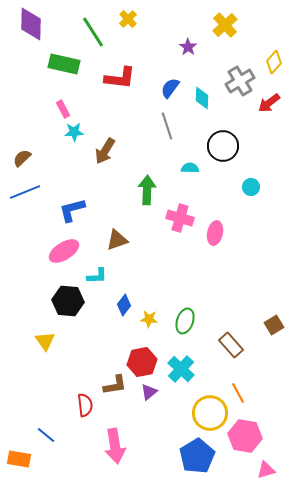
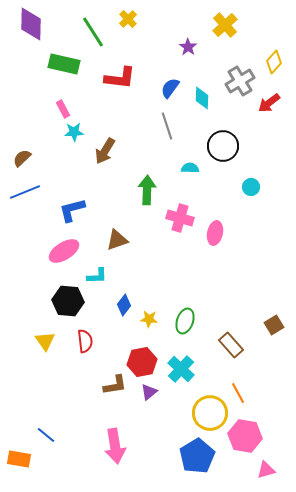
red semicircle at (85, 405): moved 64 px up
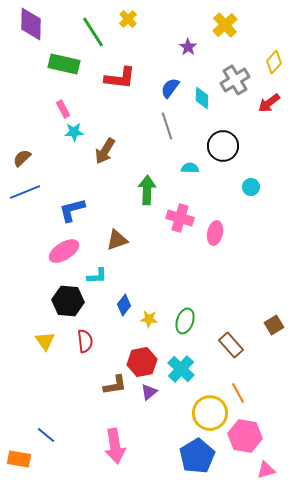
gray cross at (240, 81): moved 5 px left, 1 px up
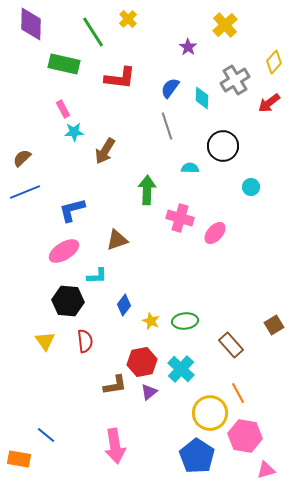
pink ellipse at (215, 233): rotated 30 degrees clockwise
yellow star at (149, 319): moved 2 px right, 2 px down; rotated 18 degrees clockwise
green ellipse at (185, 321): rotated 65 degrees clockwise
blue pentagon at (197, 456): rotated 8 degrees counterclockwise
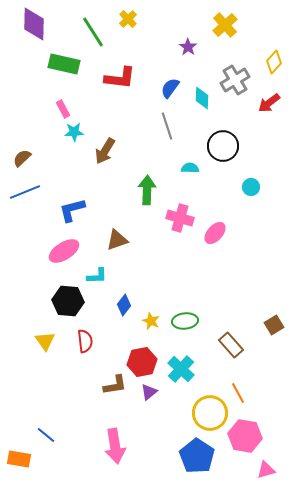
purple diamond at (31, 24): moved 3 px right
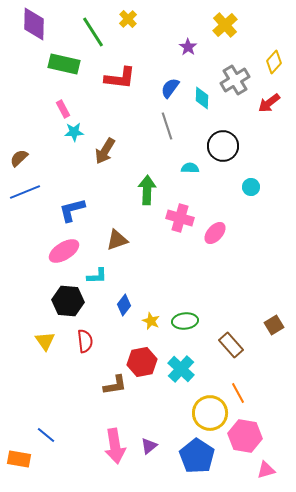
brown semicircle at (22, 158): moved 3 px left
purple triangle at (149, 392): moved 54 px down
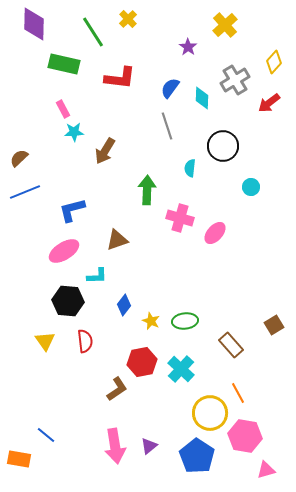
cyan semicircle at (190, 168): rotated 84 degrees counterclockwise
brown L-shape at (115, 385): moved 2 px right, 4 px down; rotated 25 degrees counterclockwise
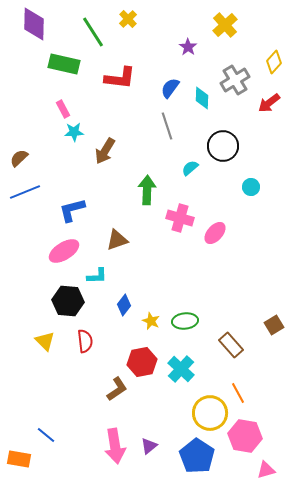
cyan semicircle at (190, 168): rotated 42 degrees clockwise
yellow triangle at (45, 341): rotated 10 degrees counterclockwise
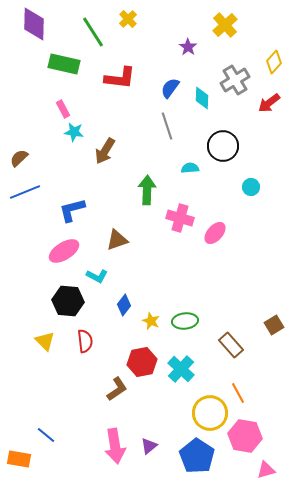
cyan star at (74, 132): rotated 12 degrees clockwise
cyan semicircle at (190, 168): rotated 36 degrees clockwise
cyan L-shape at (97, 276): rotated 30 degrees clockwise
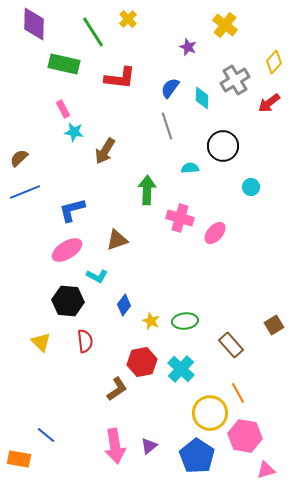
yellow cross at (225, 25): rotated 10 degrees counterclockwise
purple star at (188, 47): rotated 12 degrees counterclockwise
pink ellipse at (64, 251): moved 3 px right, 1 px up
yellow triangle at (45, 341): moved 4 px left, 1 px down
